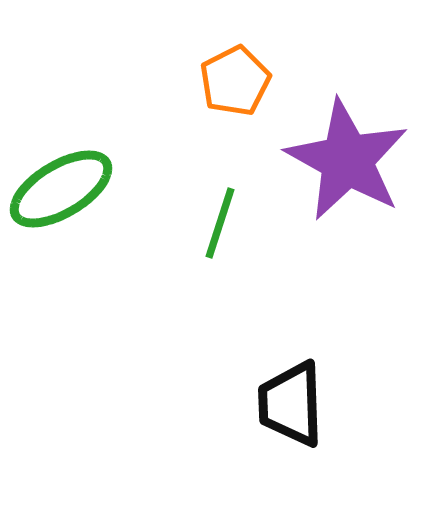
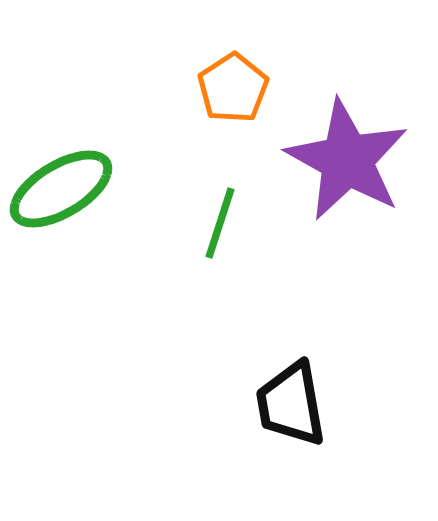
orange pentagon: moved 2 px left, 7 px down; rotated 6 degrees counterclockwise
black trapezoid: rotated 8 degrees counterclockwise
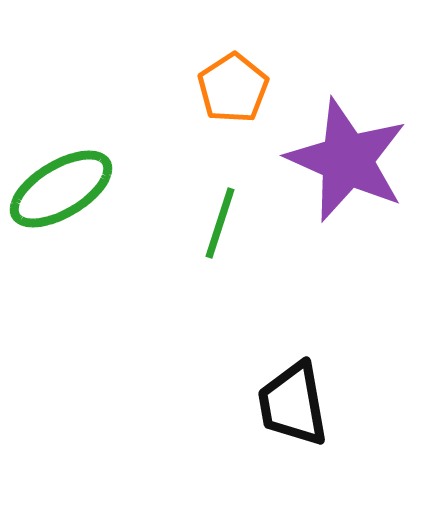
purple star: rotated 5 degrees counterclockwise
black trapezoid: moved 2 px right
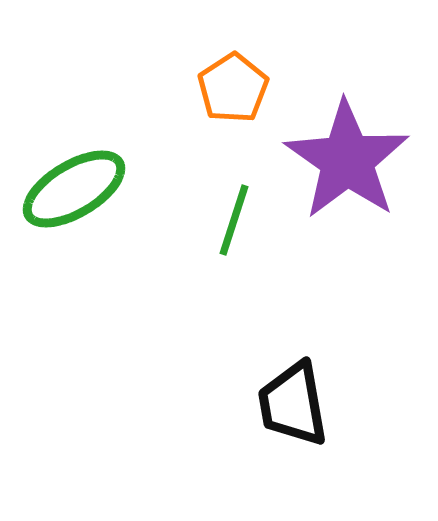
purple star: rotated 11 degrees clockwise
green ellipse: moved 13 px right
green line: moved 14 px right, 3 px up
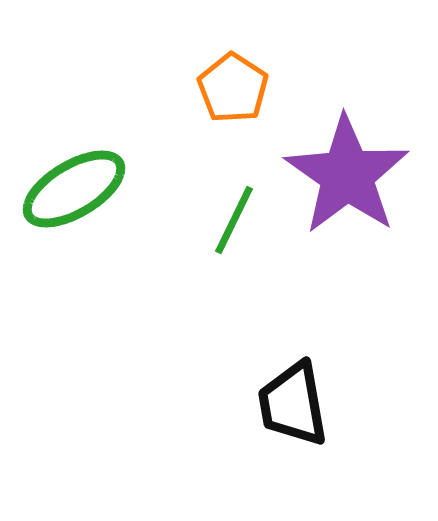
orange pentagon: rotated 6 degrees counterclockwise
purple star: moved 15 px down
green line: rotated 8 degrees clockwise
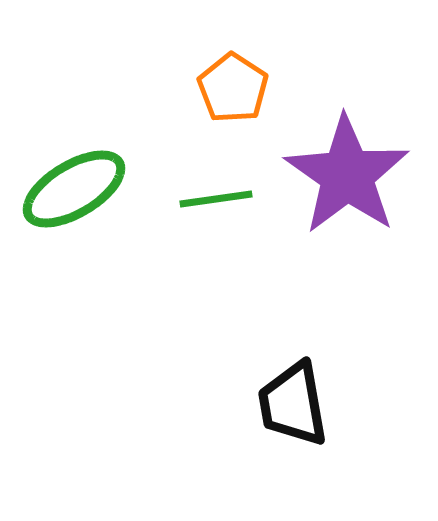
green line: moved 18 px left, 21 px up; rotated 56 degrees clockwise
